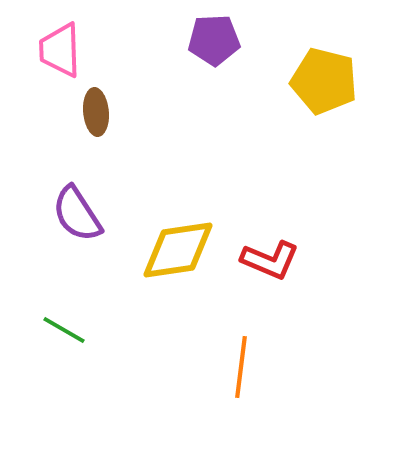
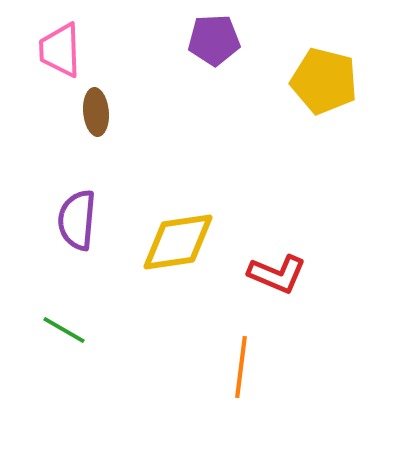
purple semicircle: moved 6 px down; rotated 38 degrees clockwise
yellow diamond: moved 8 px up
red L-shape: moved 7 px right, 14 px down
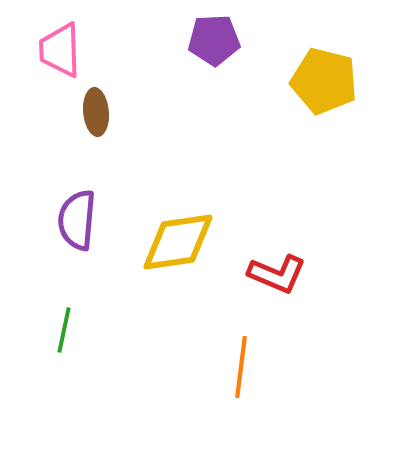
green line: rotated 72 degrees clockwise
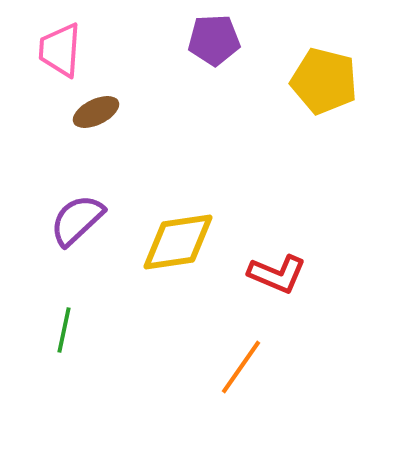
pink trapezoid: rotated 6 degrees clockwise
brown ellipse: rotated 69 degrees clockwise
purple semicircle: rotated 42 degrees clockwise
orange line: rotated 28 degrees clockwise
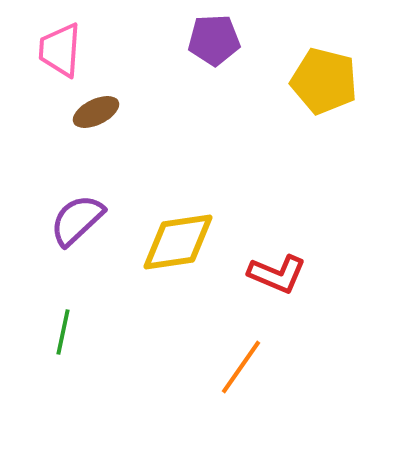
green line: moved 1 px left, 2 px down
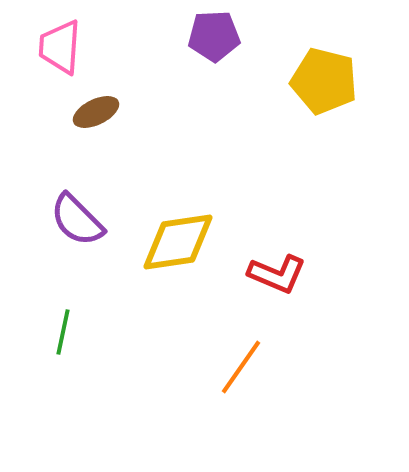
purple pentagon: moved 4 px up
pink trapezoid: moved 3 px up
purple semicircle: rotated 92 degrees counterclockwise
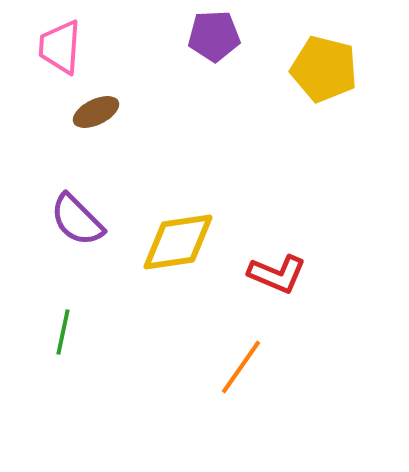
yellow pentagon: moved 12 px up
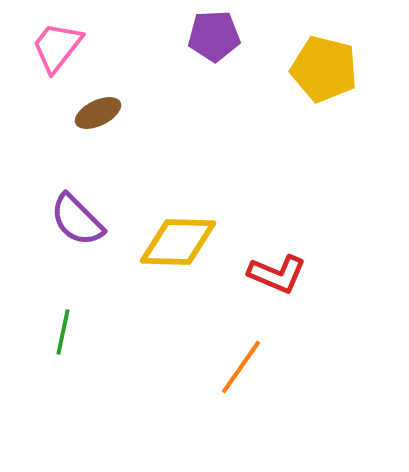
pink trapezoid: moved 3 px left; rotated 34 degrees clockwise
brown ellipse: moved 2 px right, 1 px down
yellow diamond: rotated 10 degrees clockwise
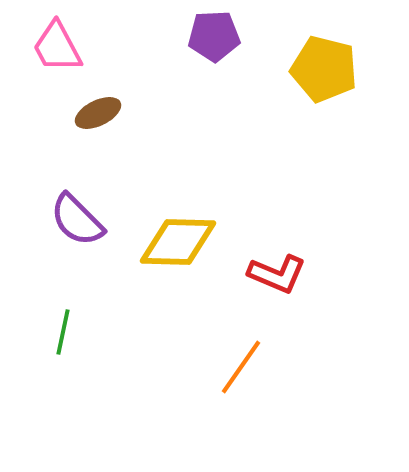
pink trapezoid: rotated 66 degrees counterclockwise
